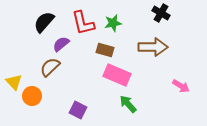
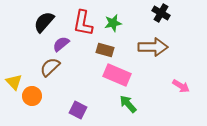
red L-shape: rotated 24 degrees clockwise
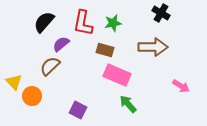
brown semicircle: moved 1 px up
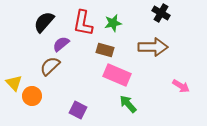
yellow triangle: moved 1 px down
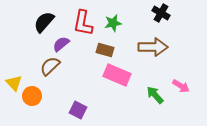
green arrow: moved 27 px right, 9 px up
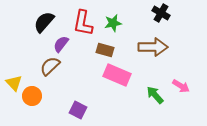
purple semicircle: rotated 12 degrees counterclockwise
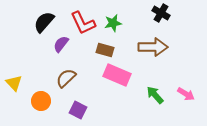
red L-shape: rotated 36 degrees counterclockwise
brown semicircle: moved 16 px right, 12 px down
pink arrow: moved 5 px right, 8 px down
orange circle: moved 9 px right, 5 px down
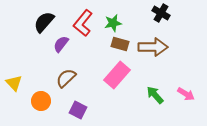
red L-shape: rotated 64 degrees clockwise
brown rectangle: moved 15 px right, 6 px up
pink rectangle: rotated 72 degrees counterclockwise
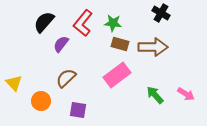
green star: rotated 18 degrees clockwise
pink rectangle: rotated 12 degrees clockwise
purple square: rotated 18 degrees counterclockwise
